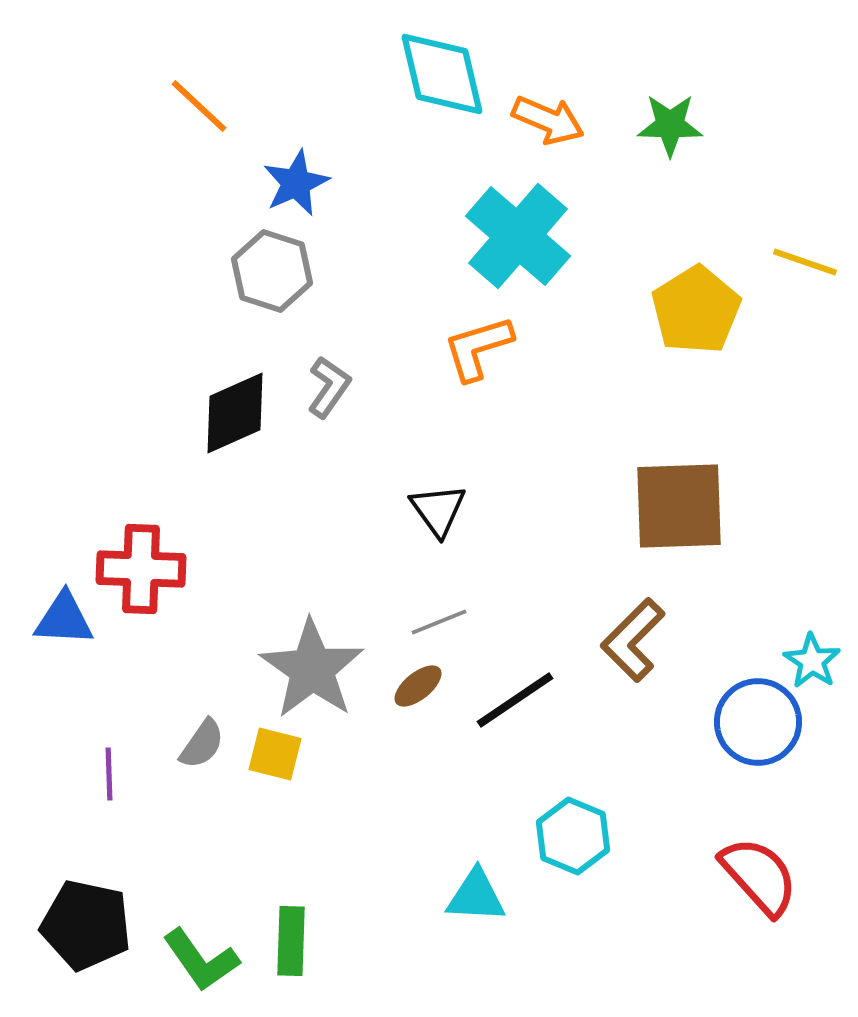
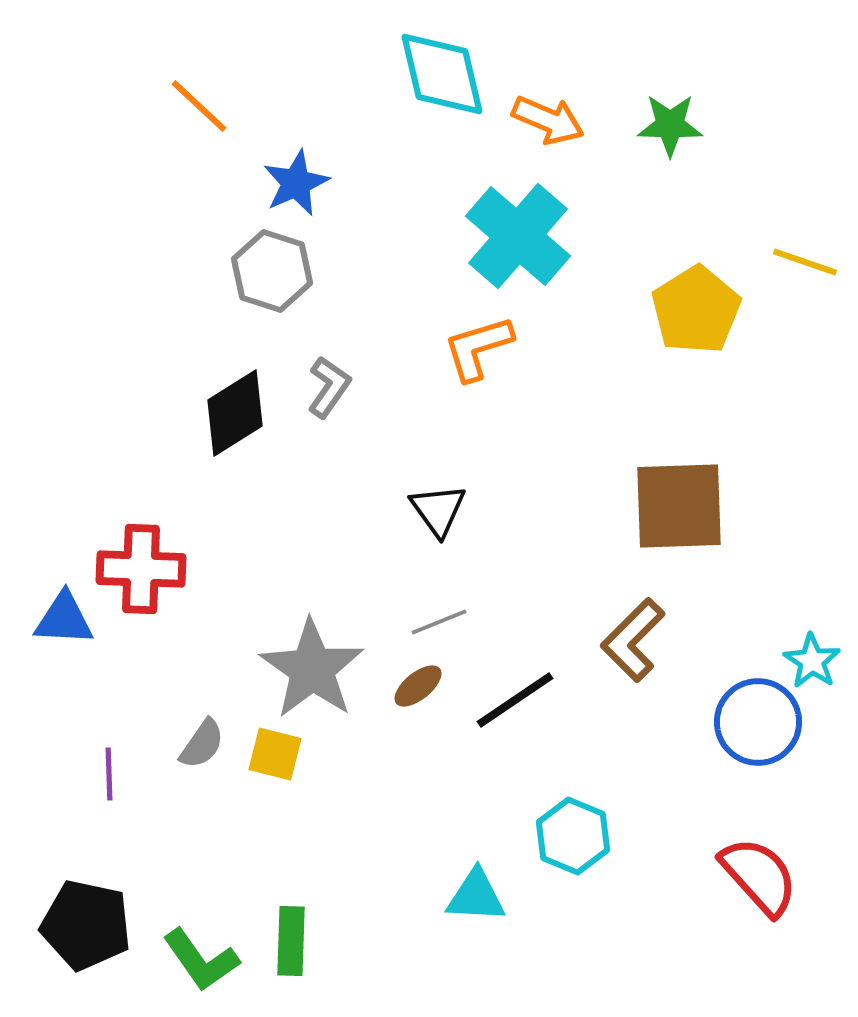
black diamond: rotated 8 degrees counterclockwise
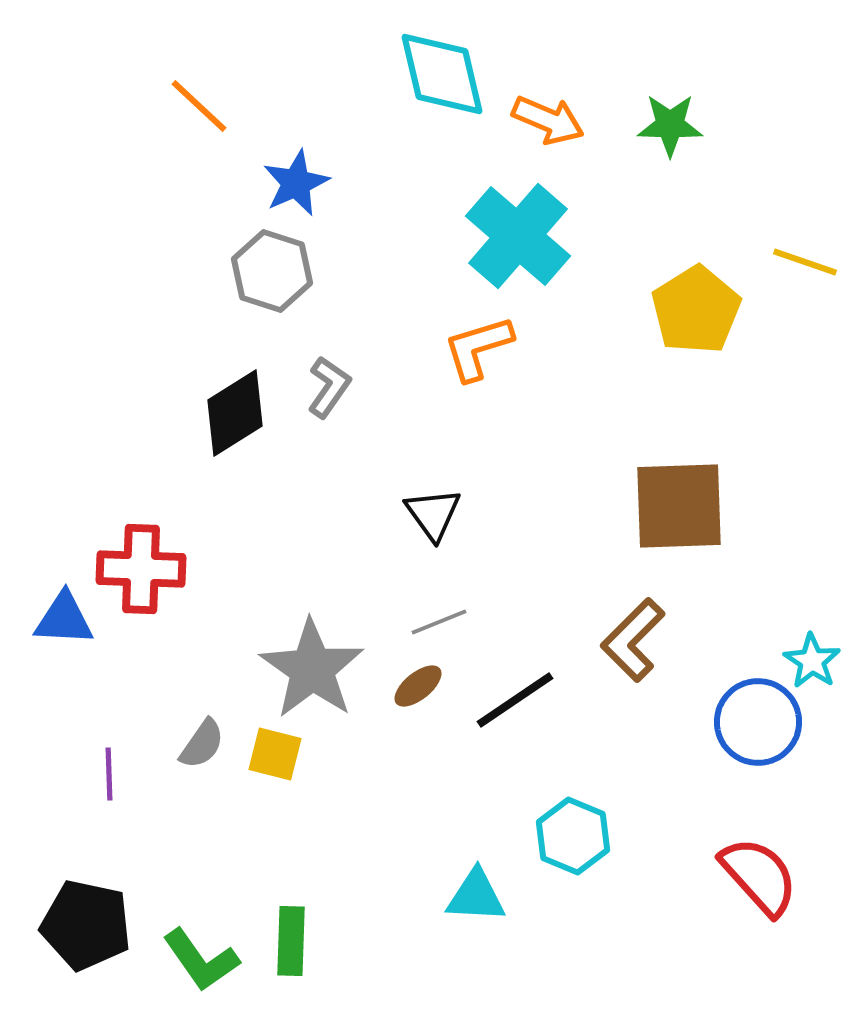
black triangle: moved 5 px left, 4 px down
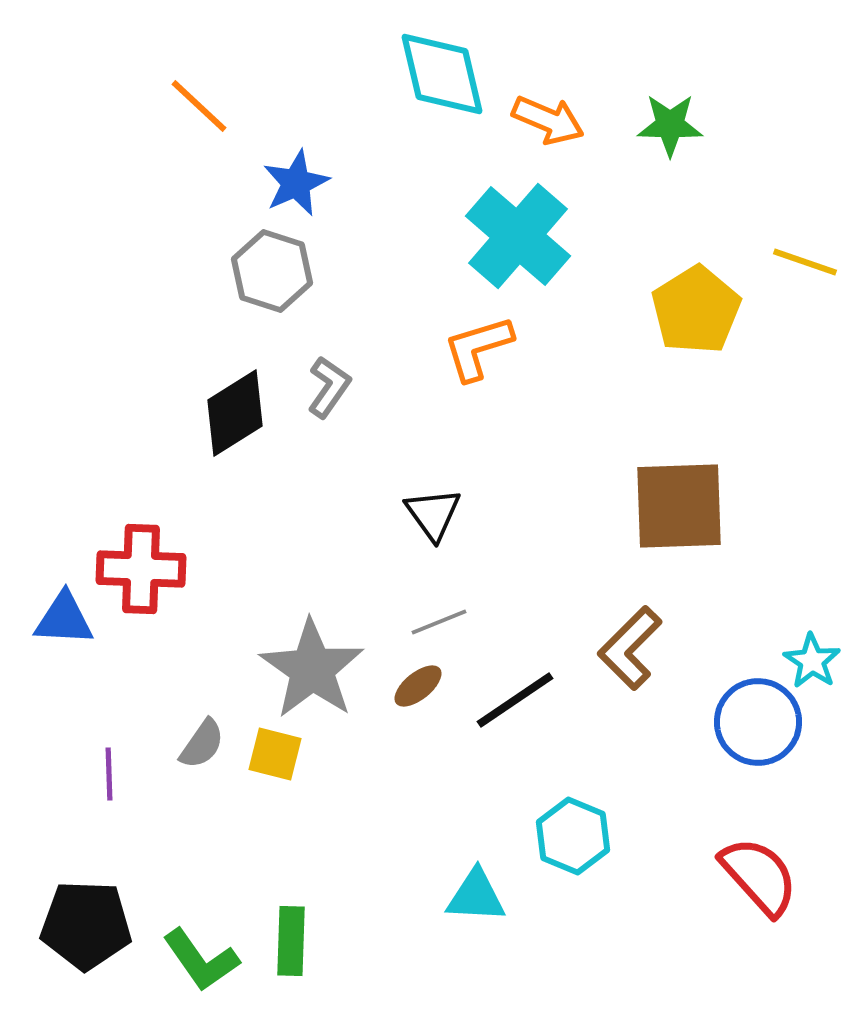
brown L-shape: moved 3 px left, 8 px down
black pentagon: rotated 10 degrees counterclockwise
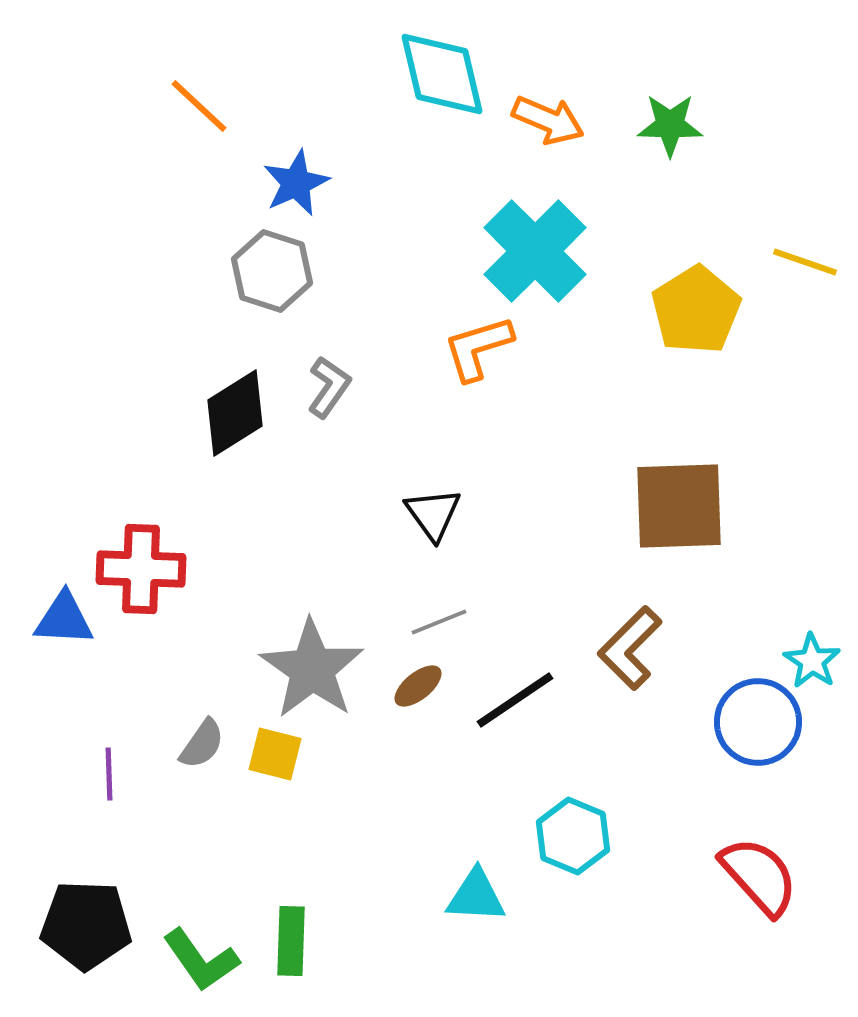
cyan cross: moved 17 px right, 15 px down; rotated 4 degrees clockwise
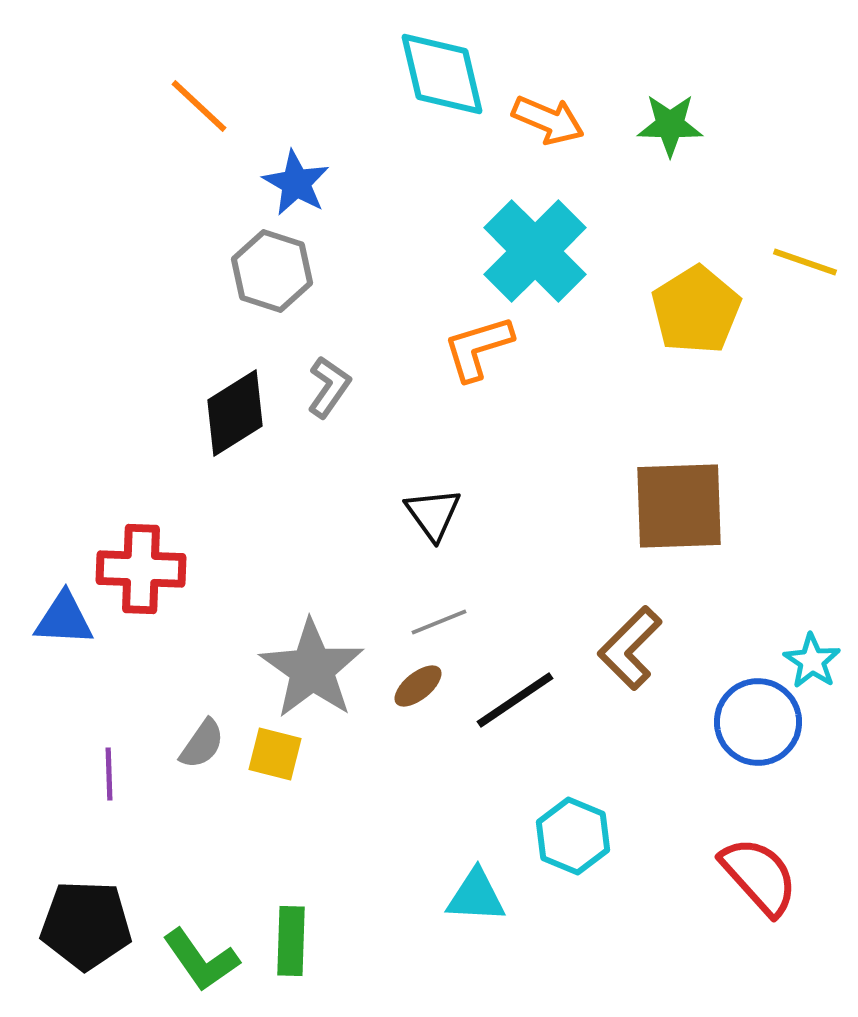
blue star: rotated 18 degrees counterclockwise
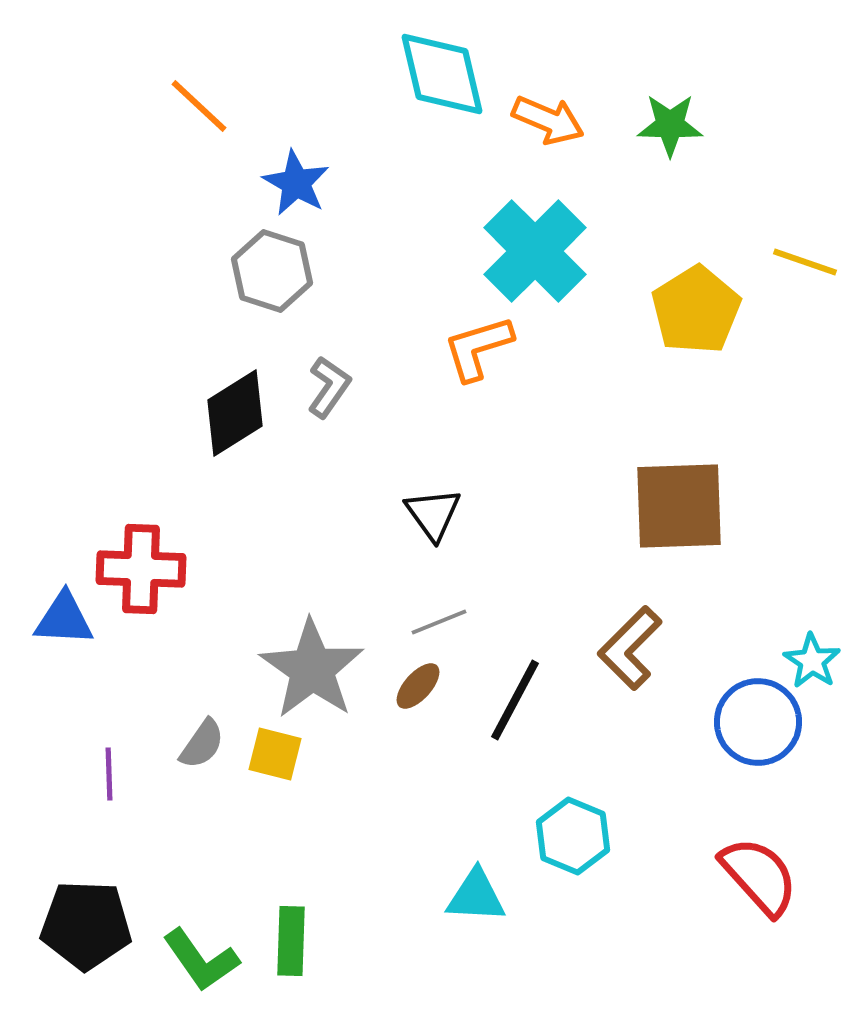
brown ellipse: rotated 9 degrees counterclockwise
black line: rotated 28 degrees counterclockwise
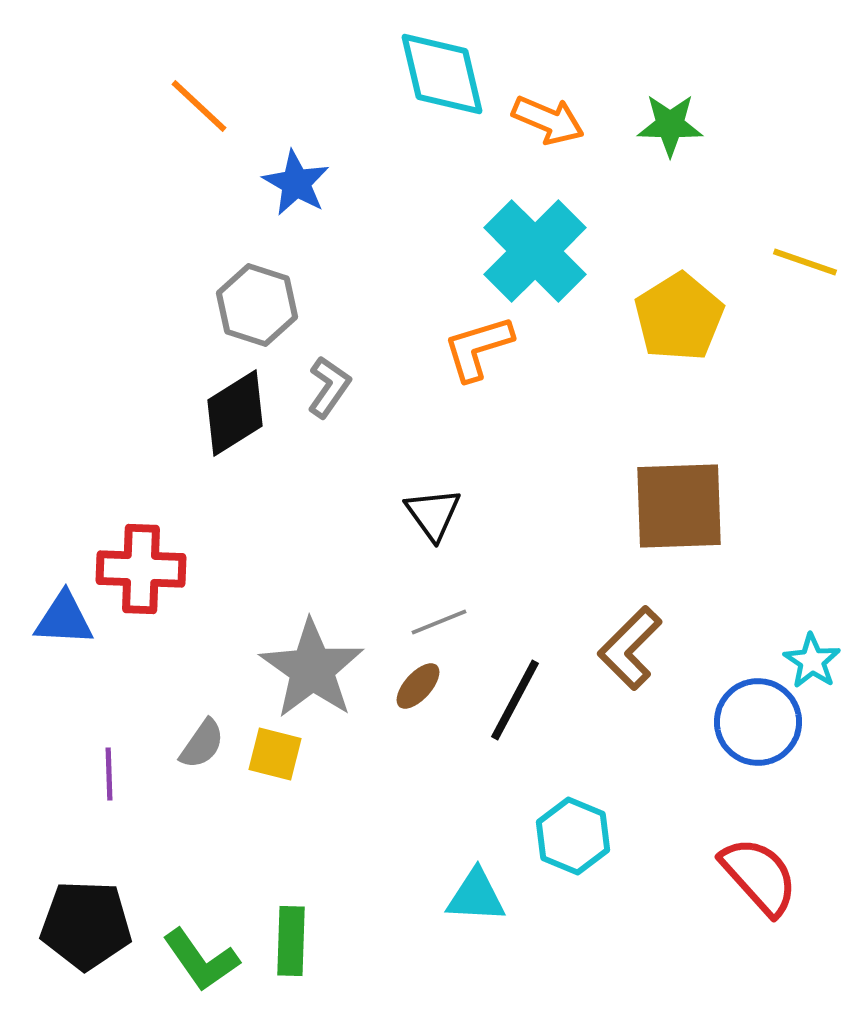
gray hexagon: moved 15 px left, 34 px down
yellow pentagon: moved 17 px left, 7 px down
